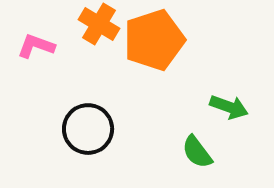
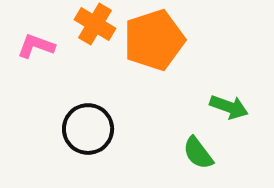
orange cross: moved 4 px left
green semicircle: moved 1 px right, 1 px down
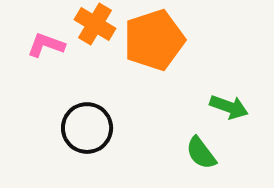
pink L-shape: moved 10 px right, 1 px up
black circle: moved 1 px left, 1 px up
green semicircle: moved 3 px right
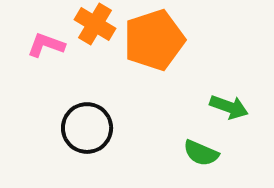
green semicircle: rotated 30 degrees counterclockwise
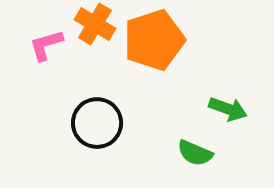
pink L-shape: rotated 36 degrees counterclockwise
green arrow: moved 1 px left, 2 px down
black circle: moved 10 px right, 5 px up
green semicircle: moved 6 px left
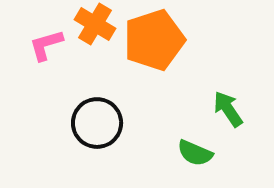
green arrow: rotated 144 degrees counterclockwise
